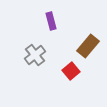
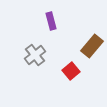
brown rectangle: moved 4 px right
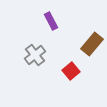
purple rectangle: rotated 12 degrees counterclockwise
brown rectangle: moved 2 px up
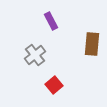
brown rectangle: rotated 35 degrees counterclockwise
red square: moved 17 px left, 14 px down
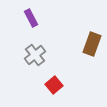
purple rectangle: moved 20 px left, 3 px up
brown rectangle: rotated 15 degrees clockwise
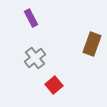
gray cross: moved 3 px down
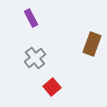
red square: moved 2 px left, 2 px down
